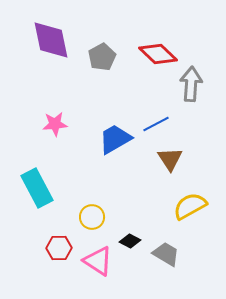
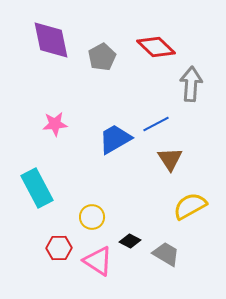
red diamond: moved 2 px left, 7 px up
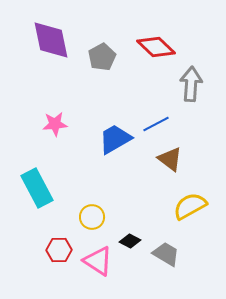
brown triangle: rotated 20 degrees counterclockwise
red hexagon: moved 2 px down
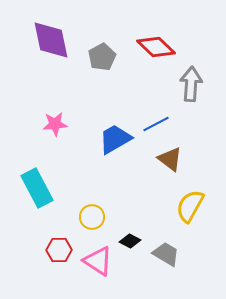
yellow semicircle: rotated 32 degrees counterclockwise
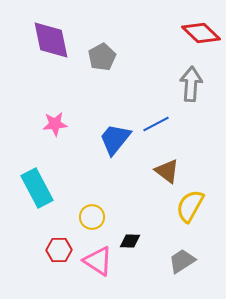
red diamond: moved 45 px right, 14 px up
blue trapezoid: rotated 21 degrees counterclockwise
brown triangle: moved 3 px left, 12 px down
black diamond: rotated 25 degrees counterclockwise
gray trapezoid: moved 16 px right, 7 px down; rotated 64 degrees counterclockwise
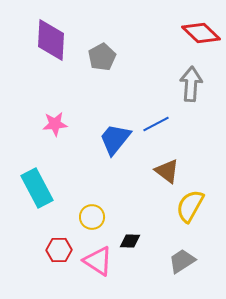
purple diamond: rotated 15 degrees clockwise
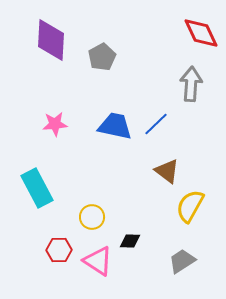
red diamond: rotated 21 degrees clockwise
blue line: rotated 16 degrees counterclockwise
blue trapezoid: moved 13 px up; rotated 63 degrees clockwise
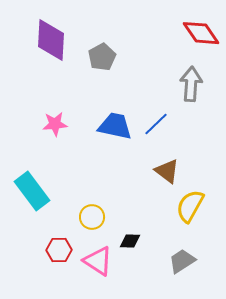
red diamond: rotated 9 degrees counterclockwise
cyan rectangle: moved 5 px left, 3 px down; rotated 9 degrees counterclockwise
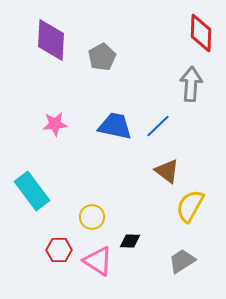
red diamond: rotated 36 degrees clockwise
blue line: moved 2 px right, 2 px down
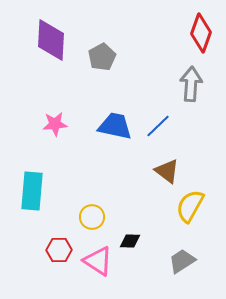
red diamond: rotated 18 degrees clockwise
cyan rectangle: rotated 42 degrees clockwise
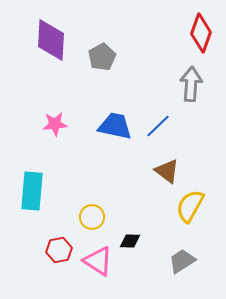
red hexagon: rotated 10 degrees counterclockwise
